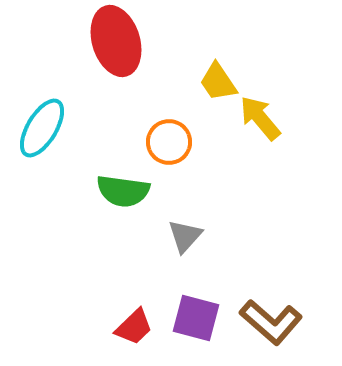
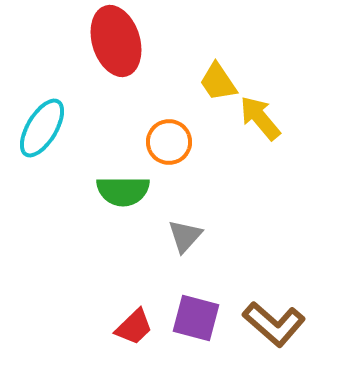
green semicircle: rotated 8 degrees counterclockwise
brown L-shape: moved 3 px right, 2 px down
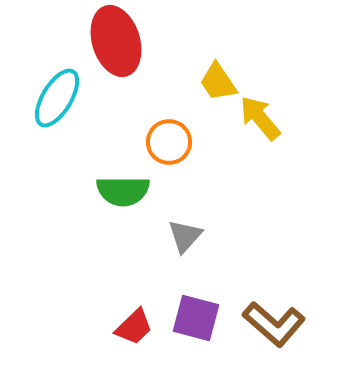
cyan ellipse: moved 15 px right, 30 px up
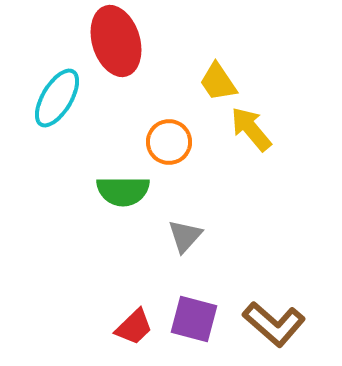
yellow arrow: moved 9 px left, 11 px down
purple square: moved 2 px left, 1 px down
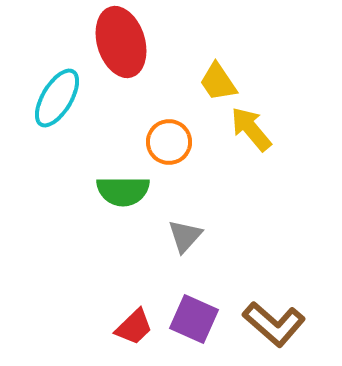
red ellipse: moved 5 px right, 1 px down
purple square: rotated 9 degrees clockwise
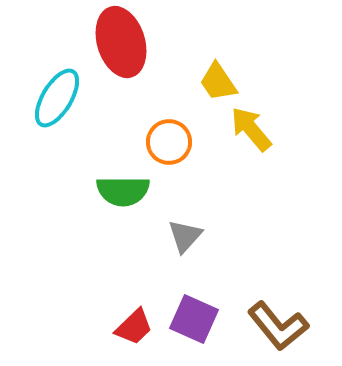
brown L-shape: moved 4 px right, 2 px down; rotated 10 degrees clockwise
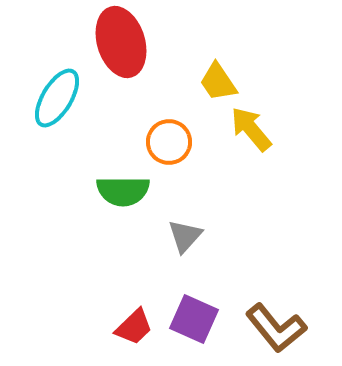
brown L-shape: moved 2 px left, 2 px down
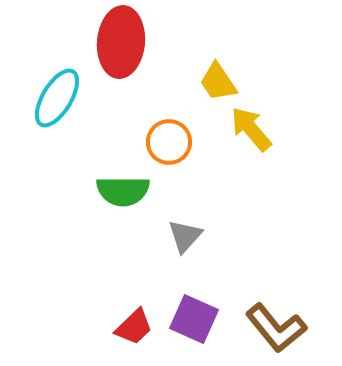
red ellipse: rotated 22 degrees clockwise
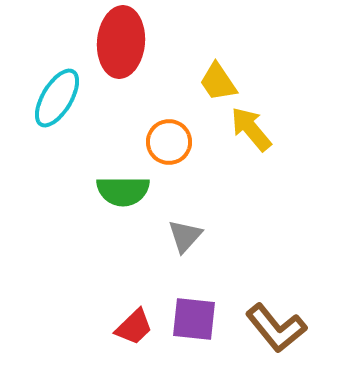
purple square: rotated 18 degrees counterclockwise
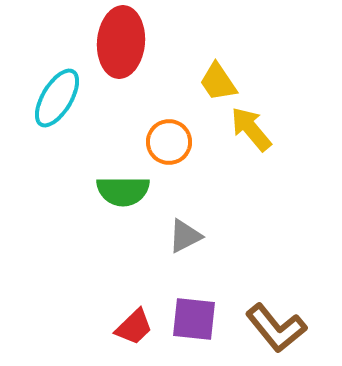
gray triangle: rotated 21 degrees clockwise
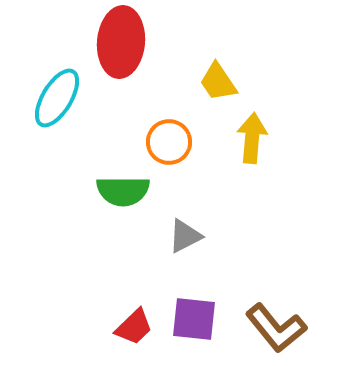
yellow arrow: moved 1 px right, 9 px down; rotated 45 degrees clockwise
